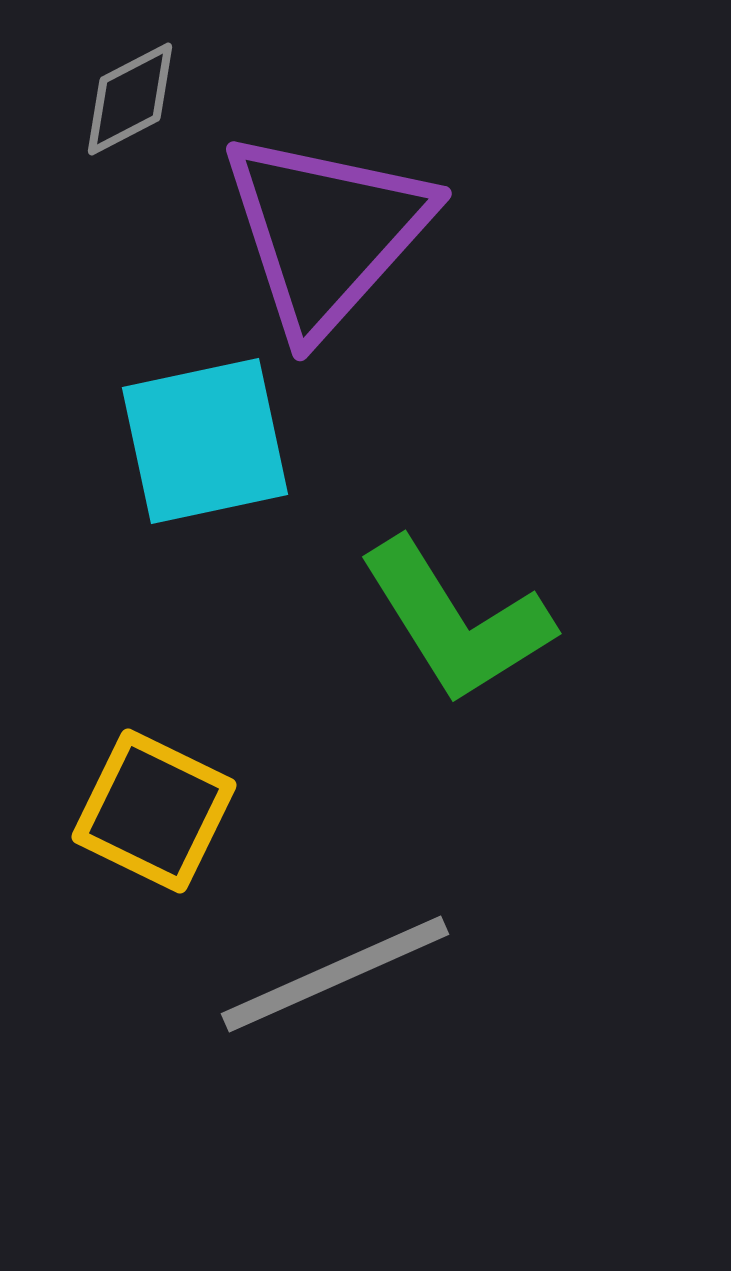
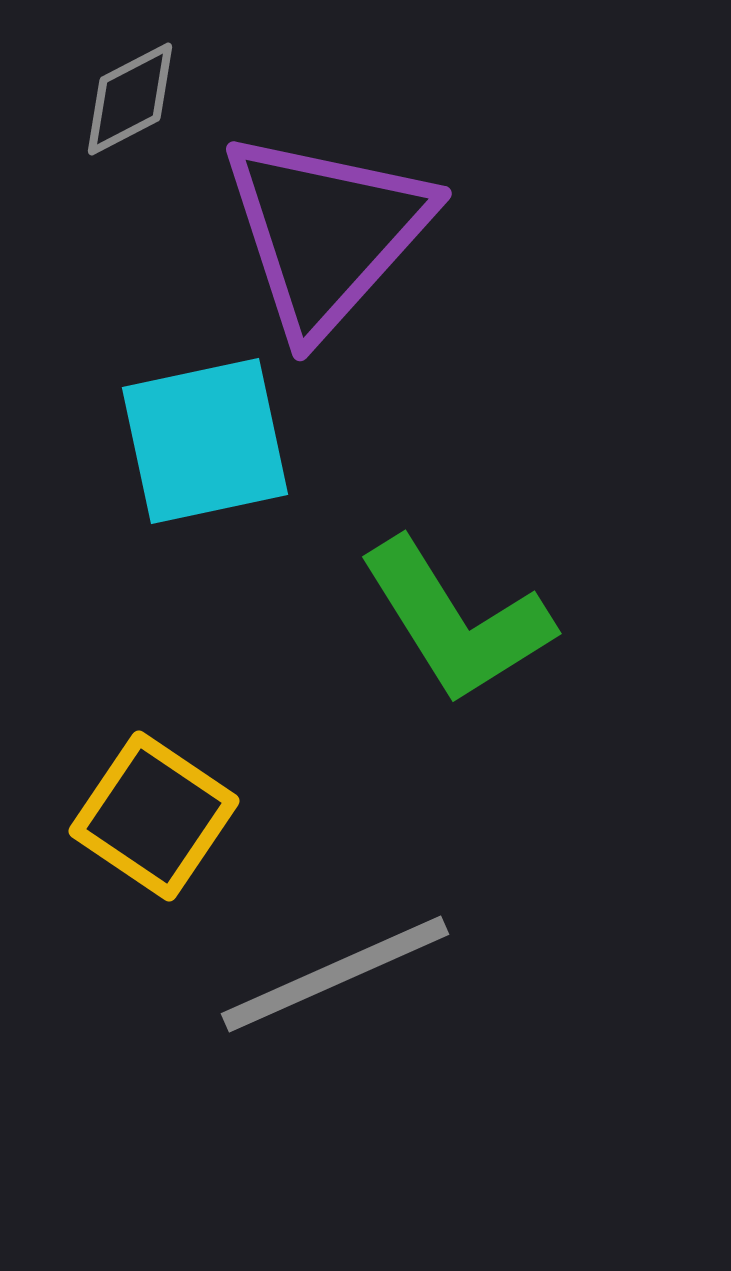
yellow square: moved 5 px down; rotated 8 degrees clockwise
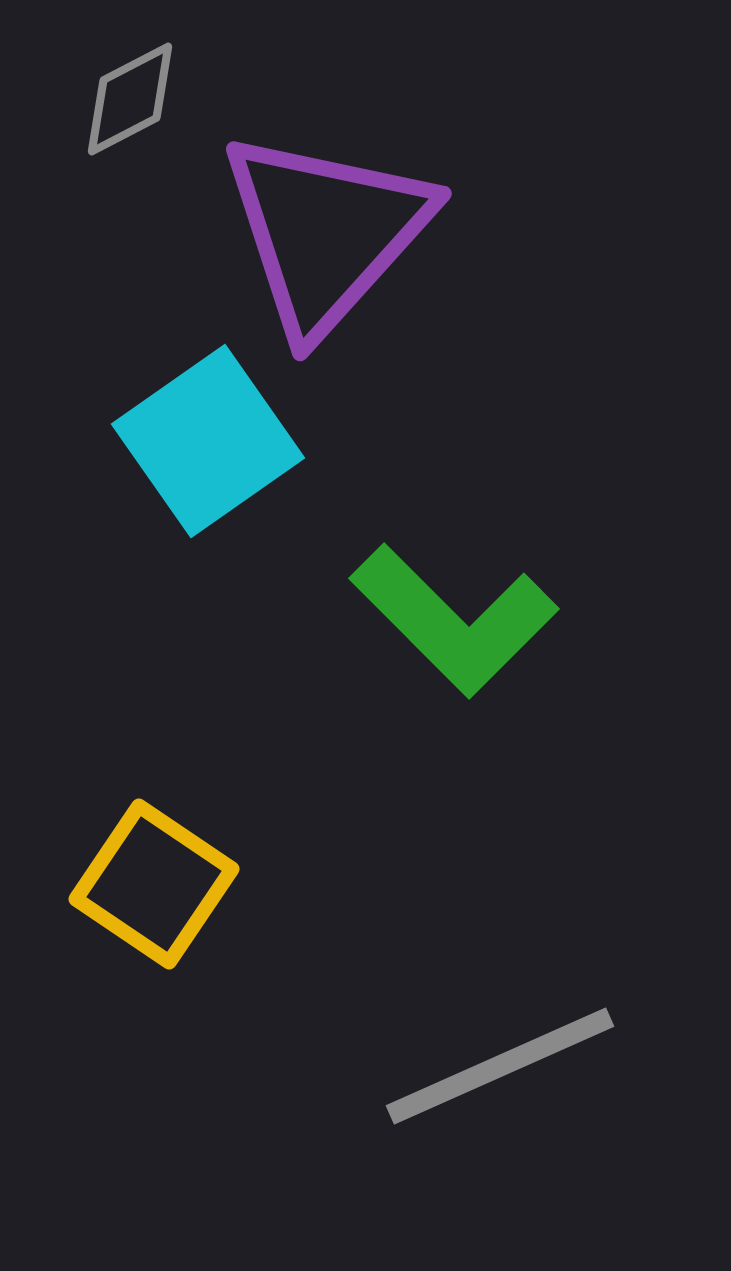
cyan square: moved 3 px right; rotated 23 degrees counterclockwise
green L-shape: moved 2 px left, 1 px up; rotated 13 degrees counterclockwise
yellow square: moved 68 px down
gray line: moved 165 px right, 92 px down
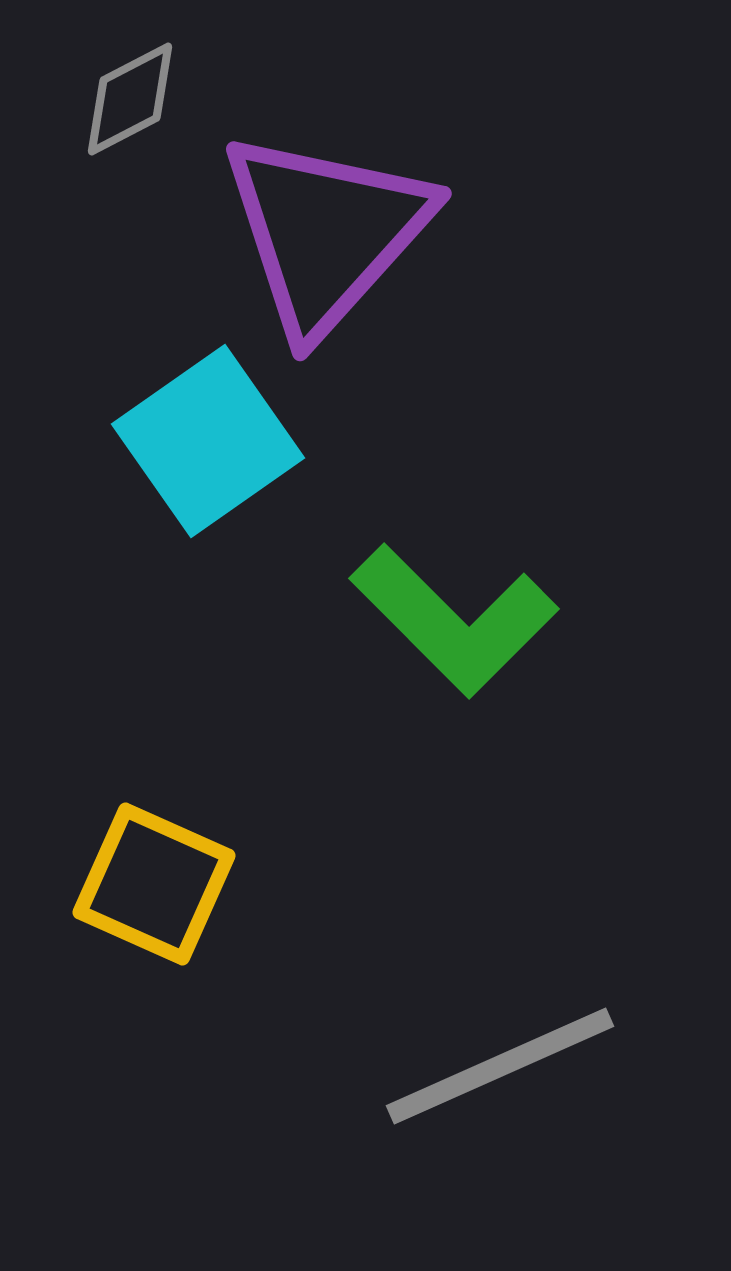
yellow square: rotated 10 degrees counterclockwise
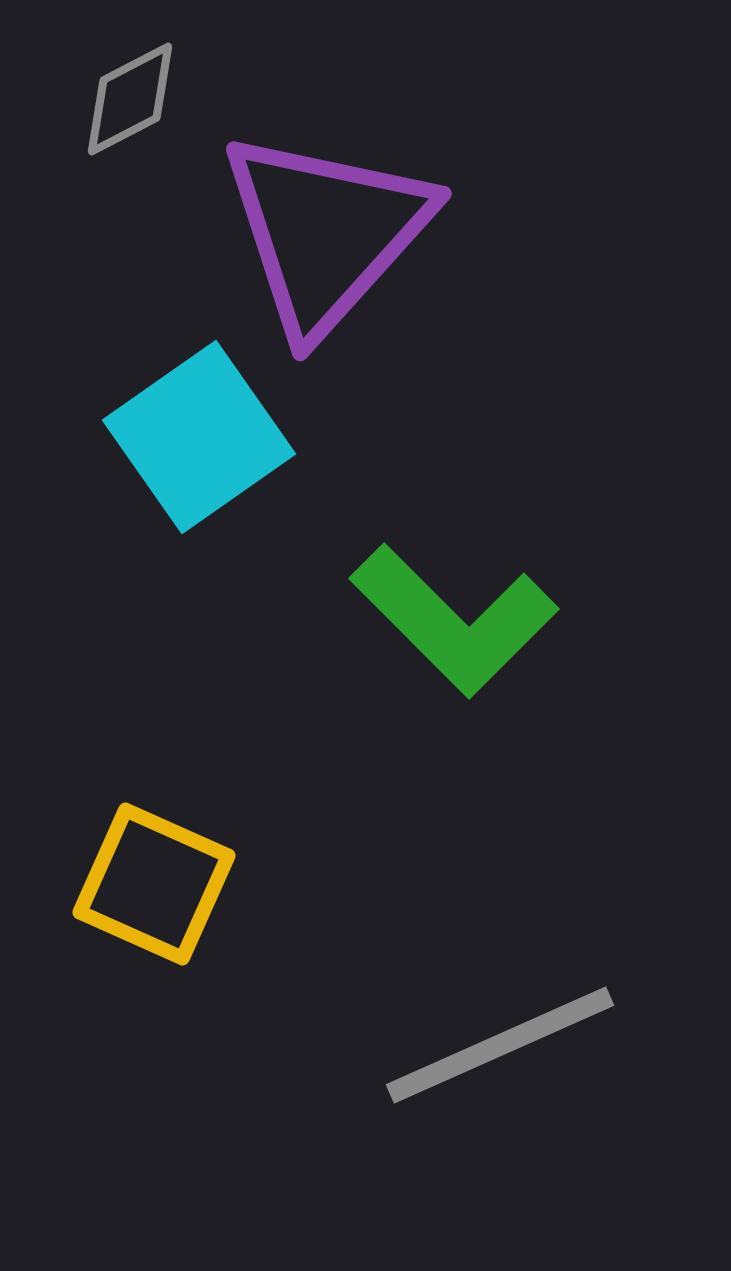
cyan square: moved 9 px left, 4 px up
gray line: moved 21 px up
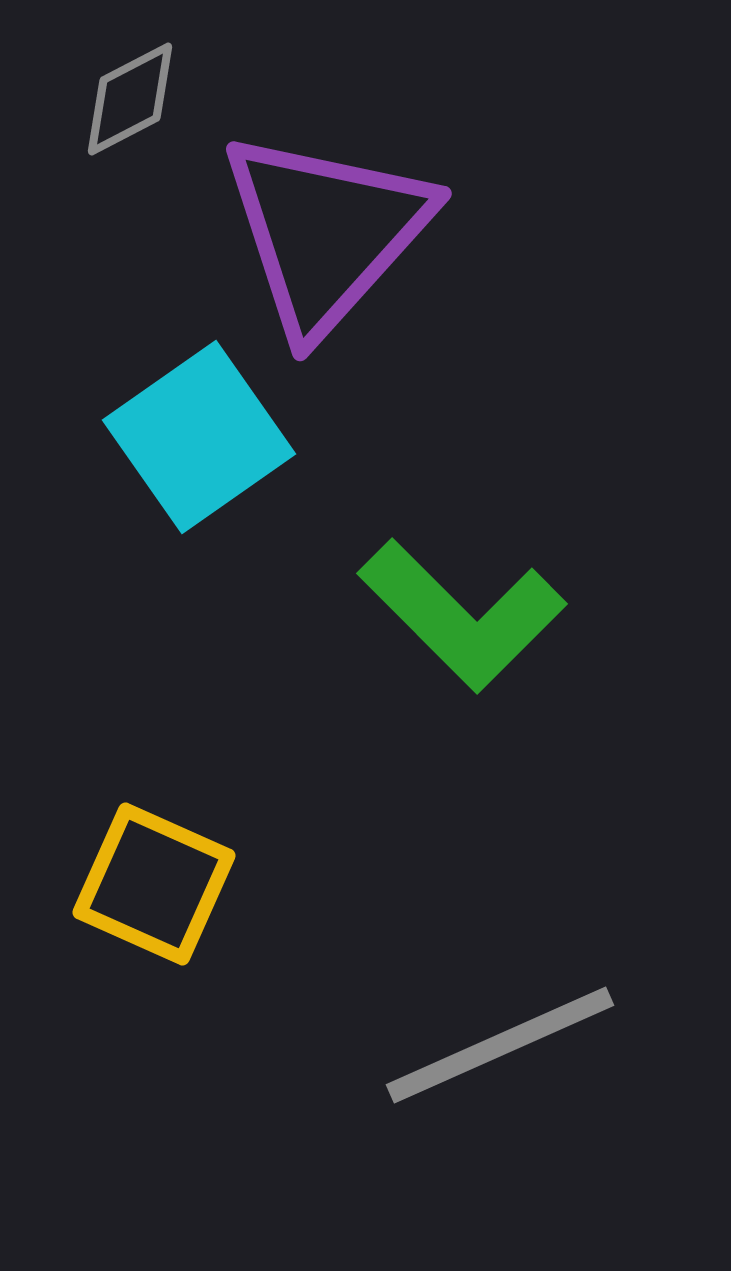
green L-shape: moved 8 px right, 5 px up
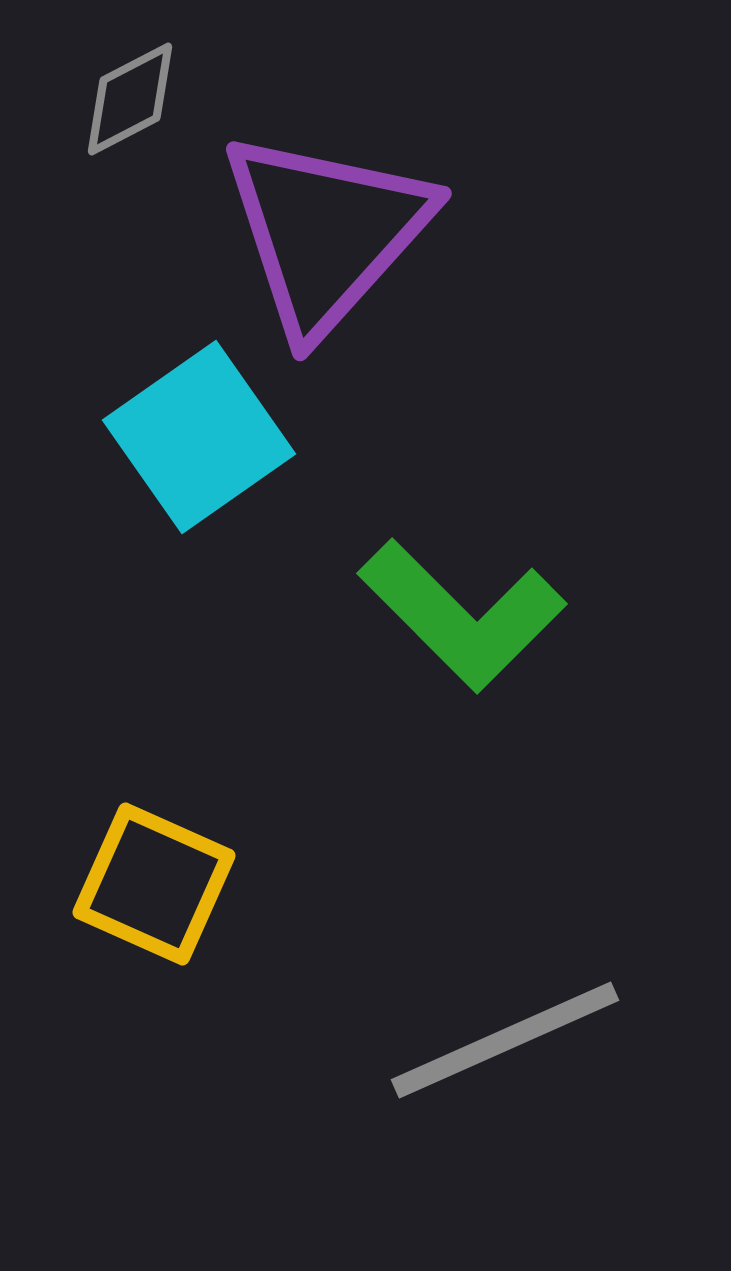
gray line: moved 5 px right, 5 px up
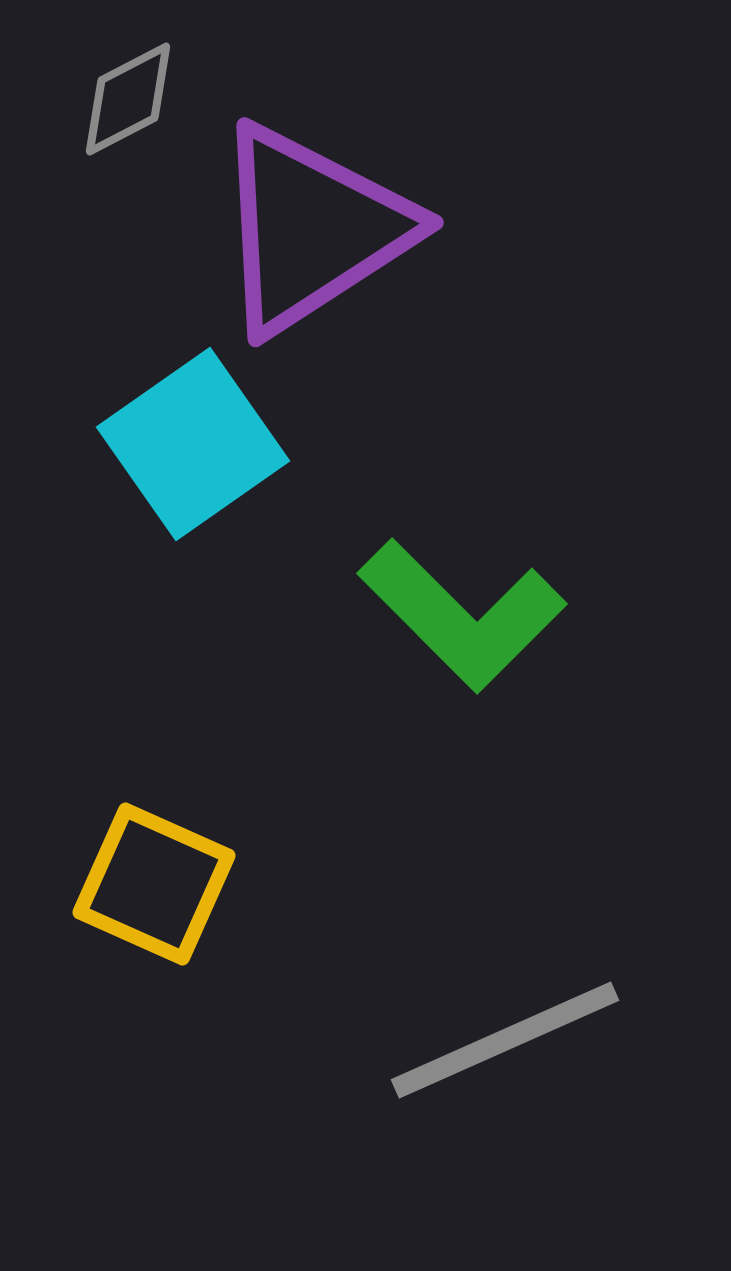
gray diamond: moved 2 px left
purple triangle: moved 14 px left, 3 px up; rotated 15 degrees clockwise
cyan square: moved 6 px left, 7 px down
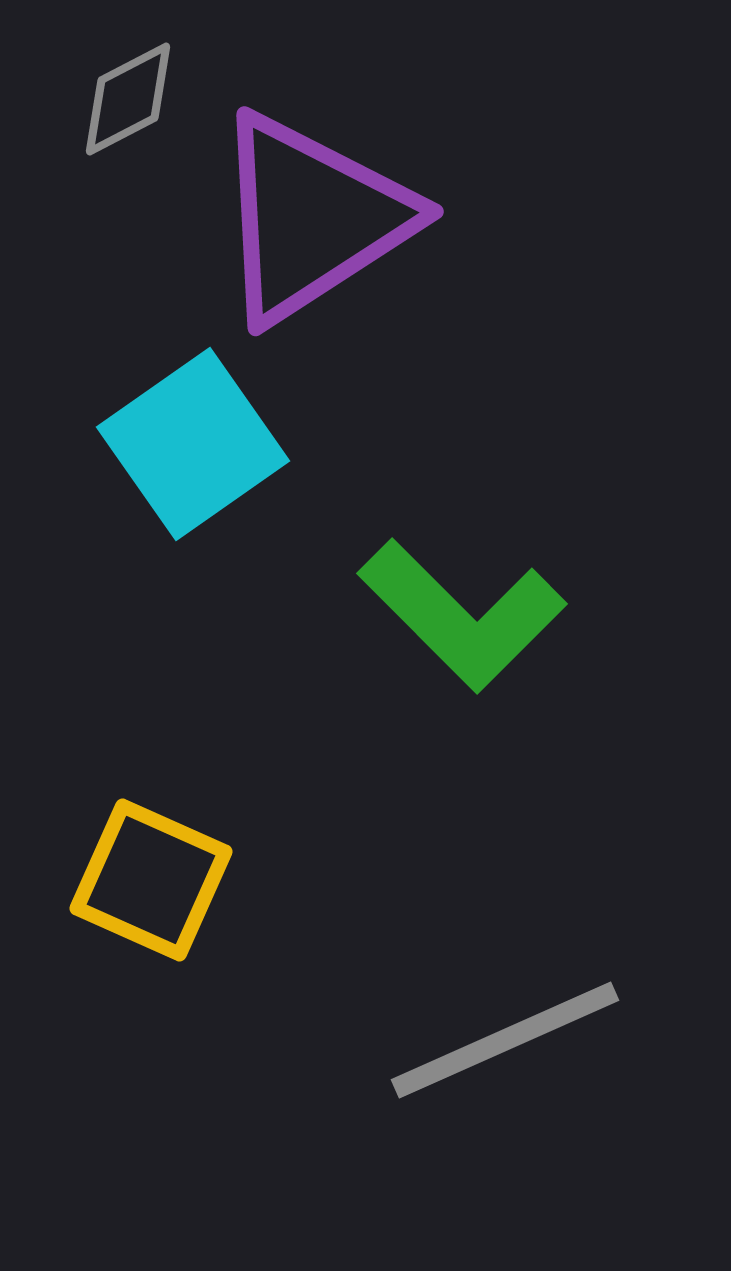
purple triangle: moved 11 px up
yellow square: moved 3 px left, 4 px up
